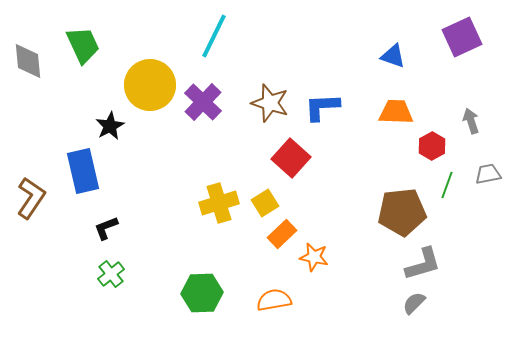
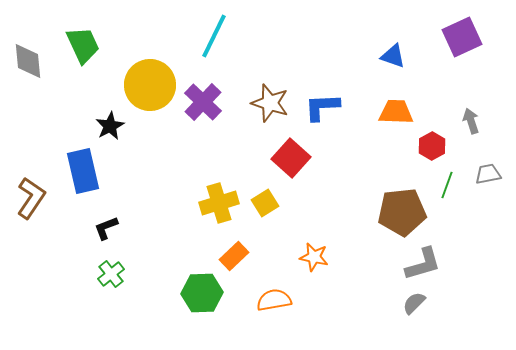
orange rectangle: moved 48 px left, 22 px down
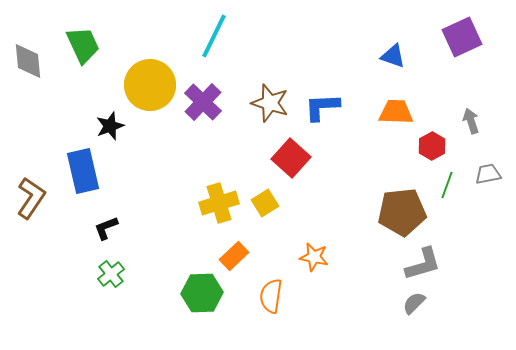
black star: rotated 8 degrees clockwise
orange semicircle: moved 3 px left, 4 px up; rotated 72 degrees counterclockwise
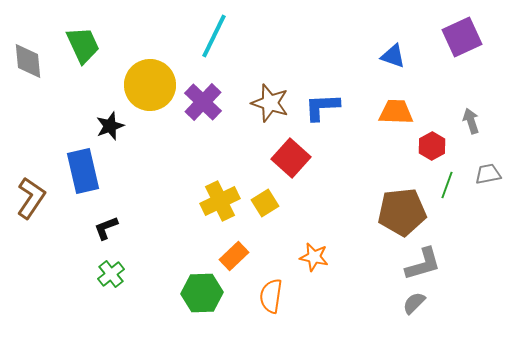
yellow cross: moved 1 px right, 2 px up; rotated 9 degrees counterclockwise
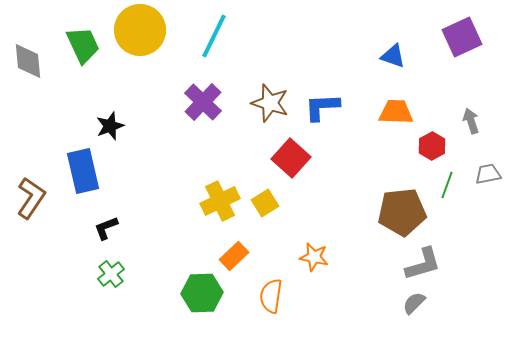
yellow circle: moved 10 px left, 55 px up
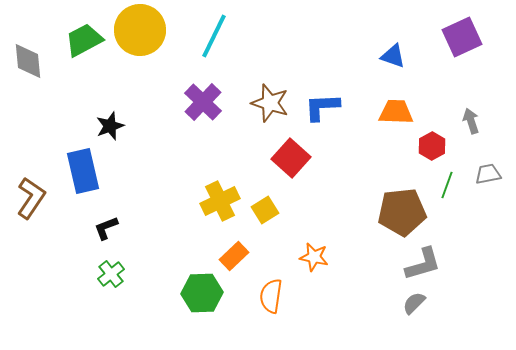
green trapezoid: moved 1 px right, 5 px up; rotated 93 degrees counterclockwise
yellow square: moved 7 px down
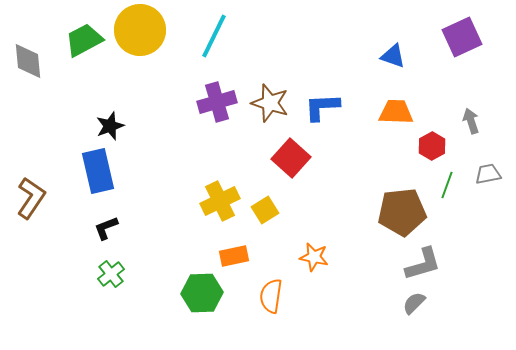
purple cross: moved 14 px right; rotated 30 degrees clockwise
blue rectangle: moved 15 px right
orange rectangle: rotated 32 degrees clockwise
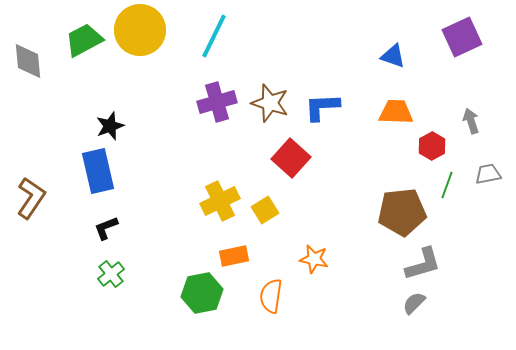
orange star: moved 2 px down
green hexagon: rotated 9 degrees counterclockwise
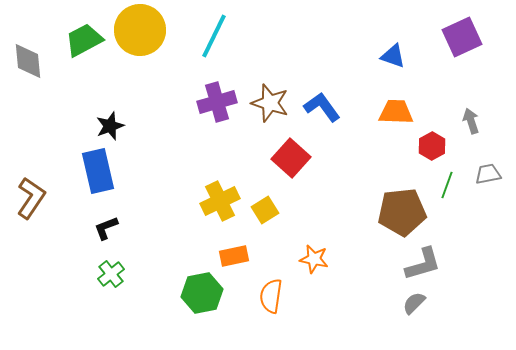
blue L-shape: rotated 57 degrees clockwise
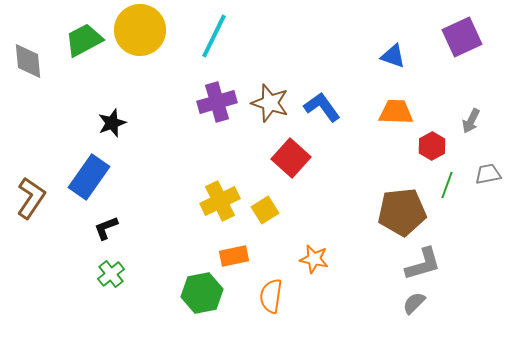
gray arrow: rotated 135 degrees counterclockwise
black star: moved 2 px right, 3 px up
blue rectangle: moved 9 px left, 6 px down; rotated 48 degrees clockwise
